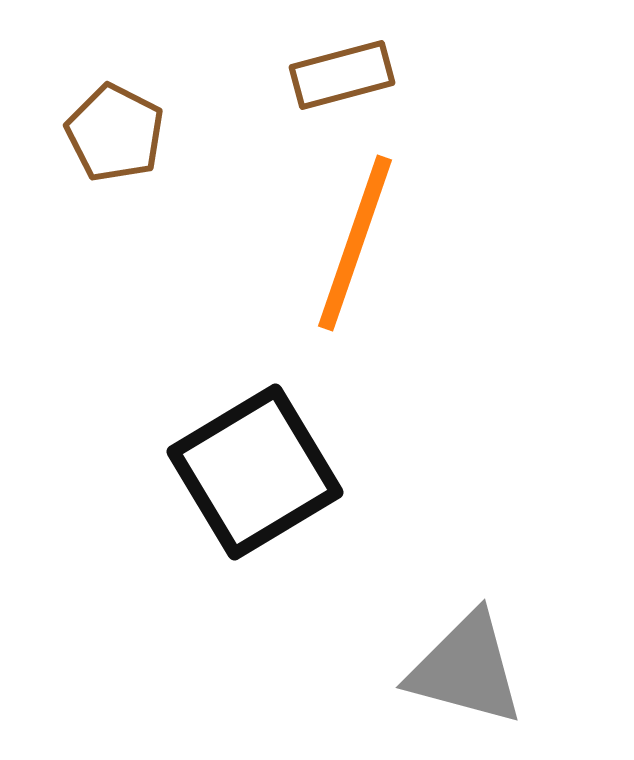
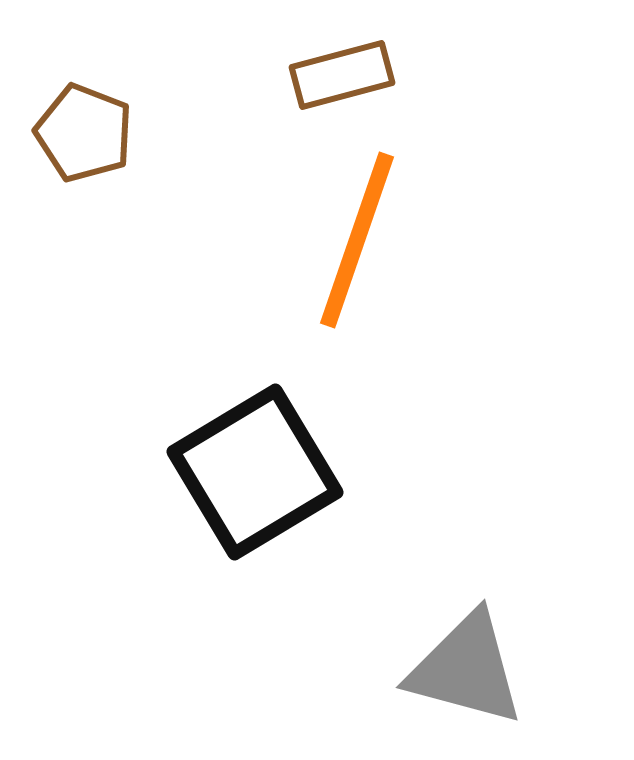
brown pentagon: moved 31 px left; rotated 6 degrees counterclockwise
orange line: moved 2 px right, 3 px up
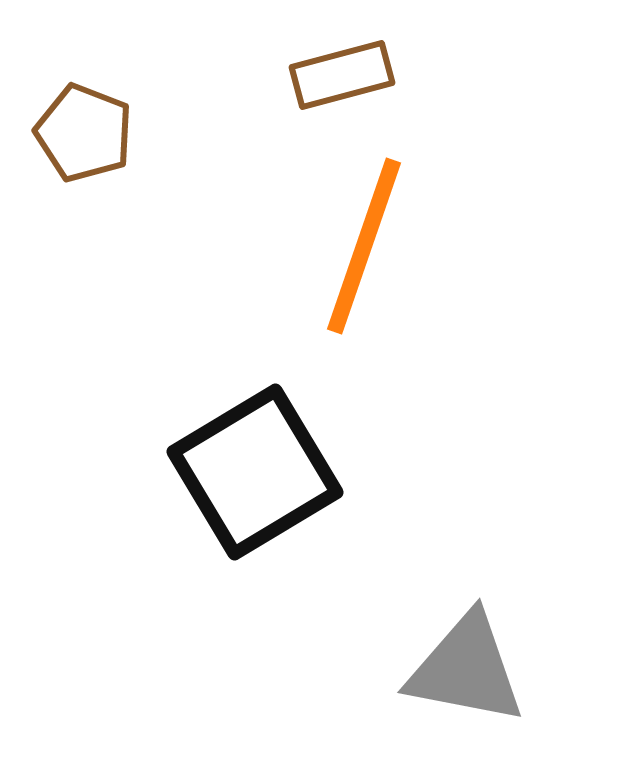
orange line: moved 7 px right, 6 px down
gray triangle: rotated 4 degrees counterclockwise
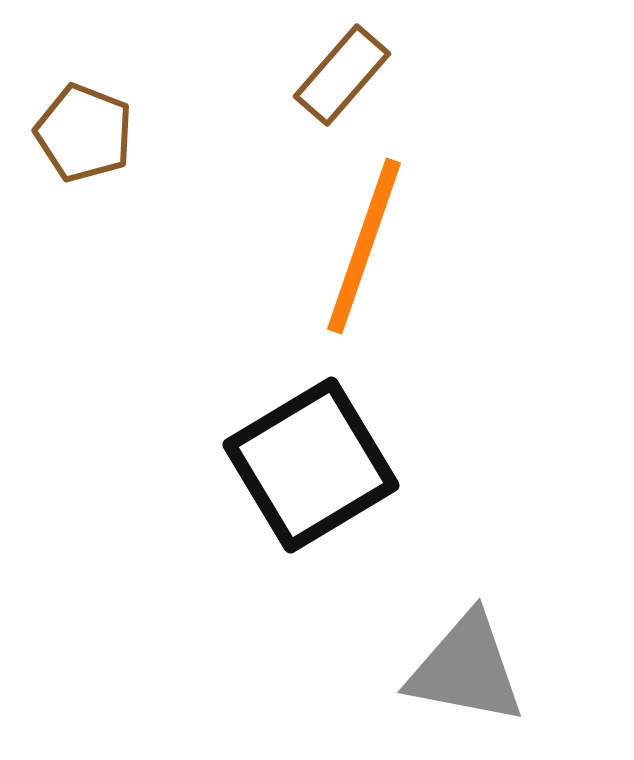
brown rectangle: rotated 34 degrees counterclockwise
black square: moved 56 px right, 7 px up
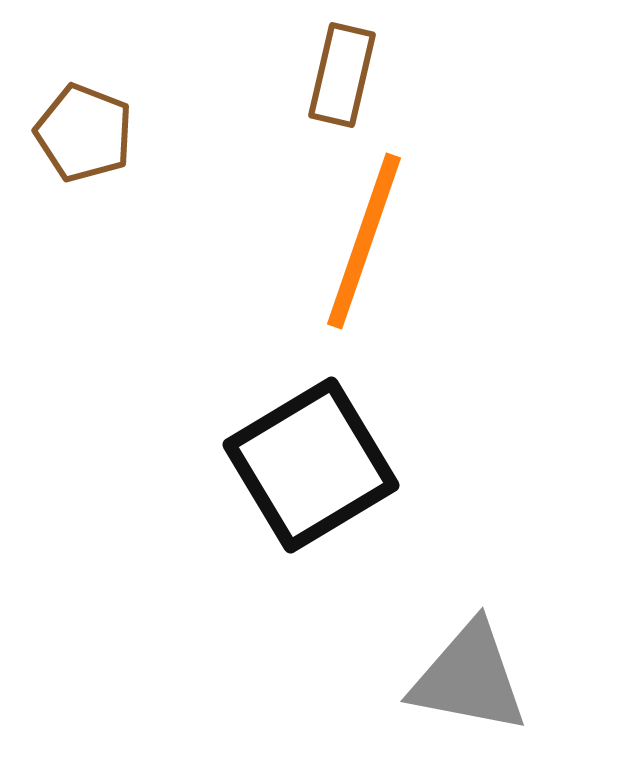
brown rectangle: rotated 28 degrees counterclockwise
orange line: moved 5 px up
gray triangle: moved 3 px right, 9 px down
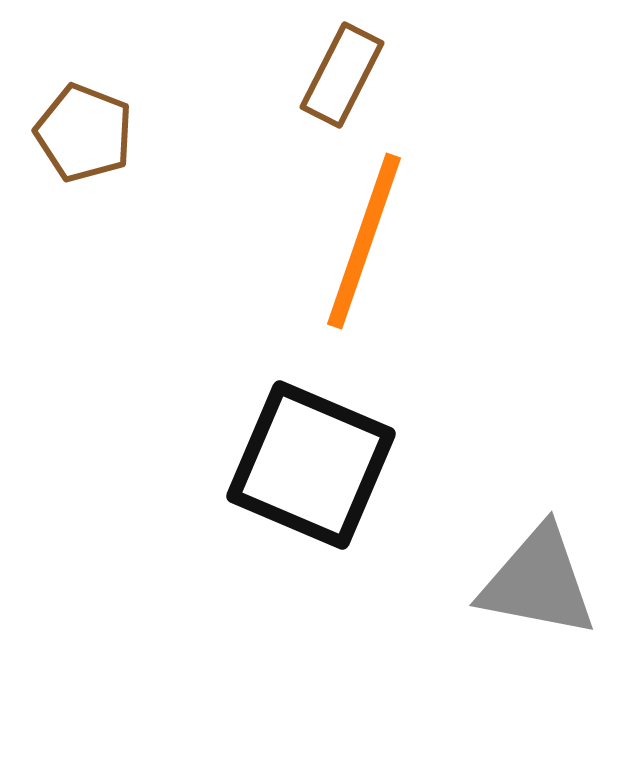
brown rectangle: rotated 14 degrees clockwise
black square: rotated 36 degrees counterclockwise
gray triangle: moved 69 px right, 96 px up
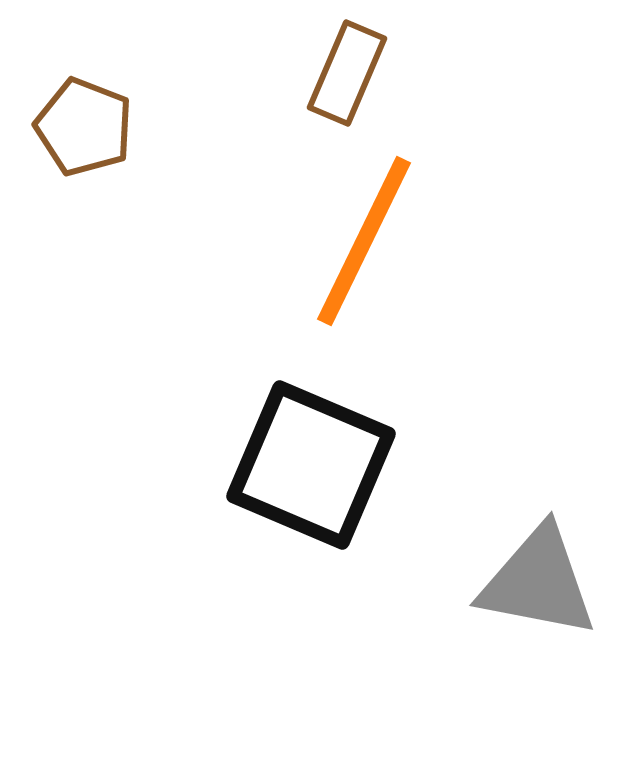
brown rectangle: moved 5 px right, 2 px up; rotated 4 degrees counterclockwise
brown pentagon: moved 6 px up
orange line: rotated 7 degrees clockwise
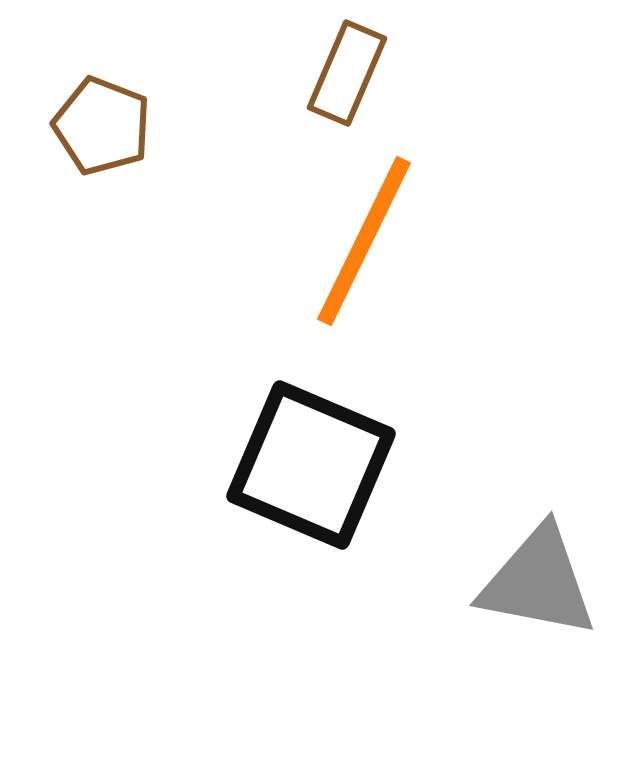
brown pentagon: moved 18 px right, 1 px up
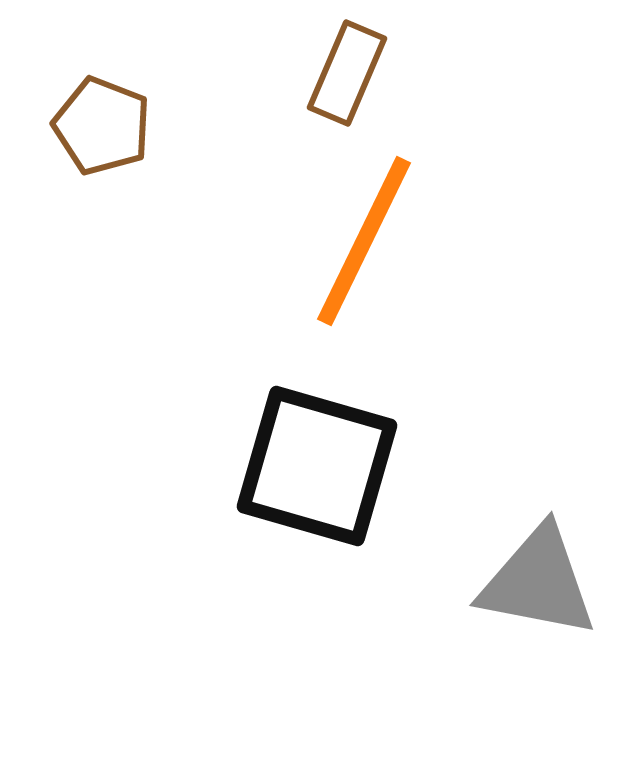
black square: moved 6 px right, 1 px down; rotated 7 degrees counterclockwise
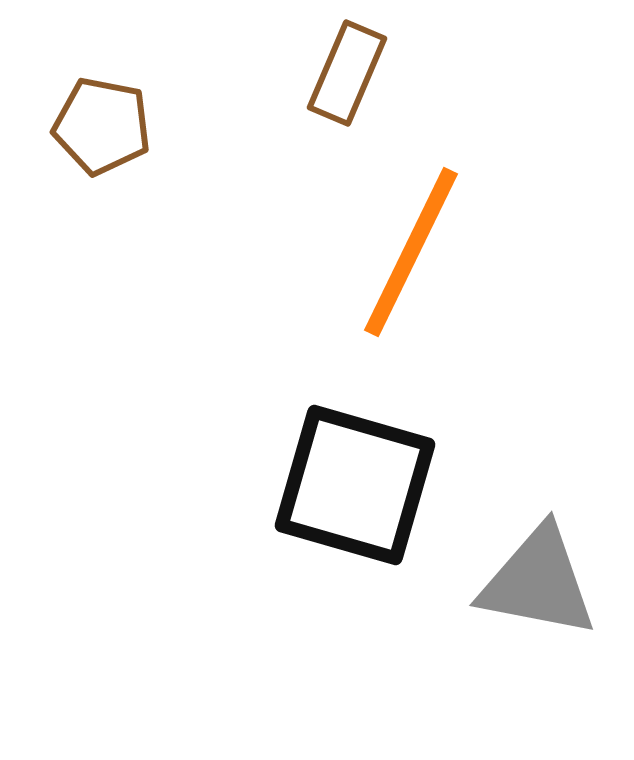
brown pentagon: rotated 10 degrees counterclockwise
orange line: moved 47 px right, 11 px down
black square: moved 38 px right, 19 px down
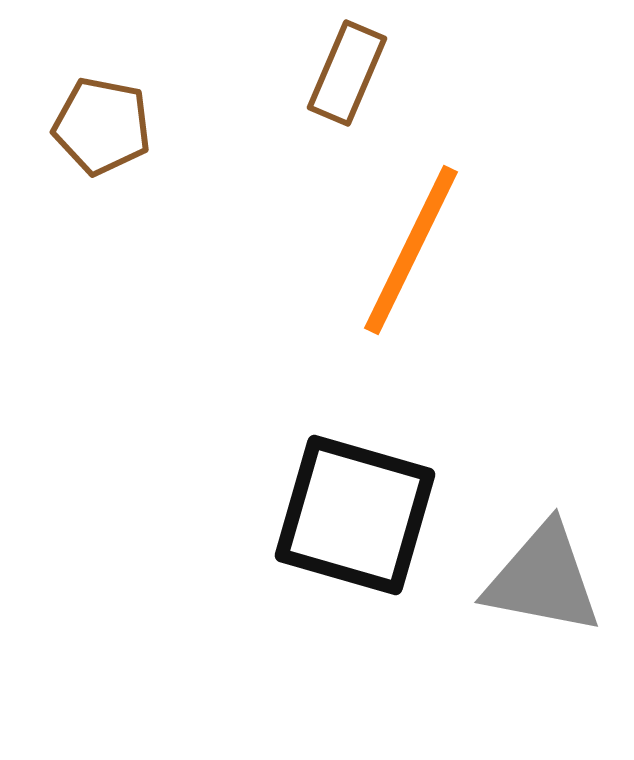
orange line: moved 2 px up
black square: moved 30 px down
gray triangle: moved 5 px right, 3 px up
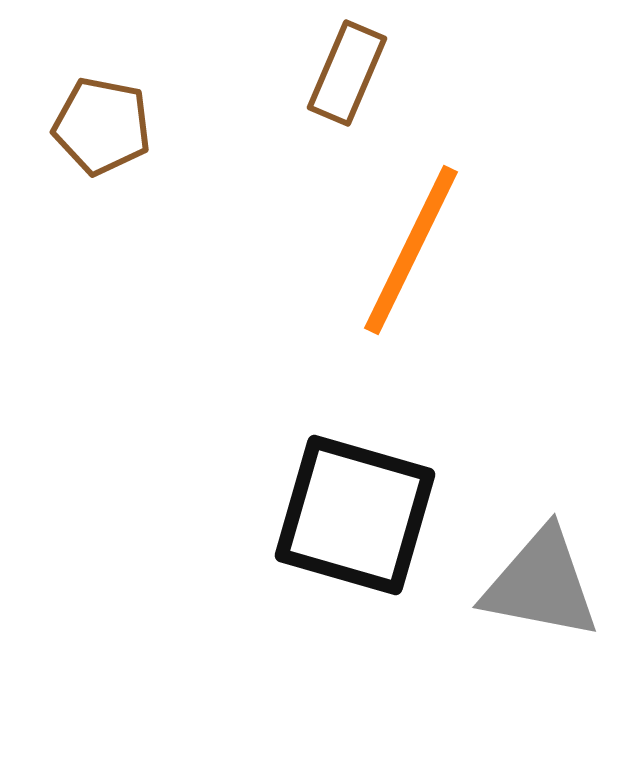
gray triangle: moved 2 px left, 5 px down
